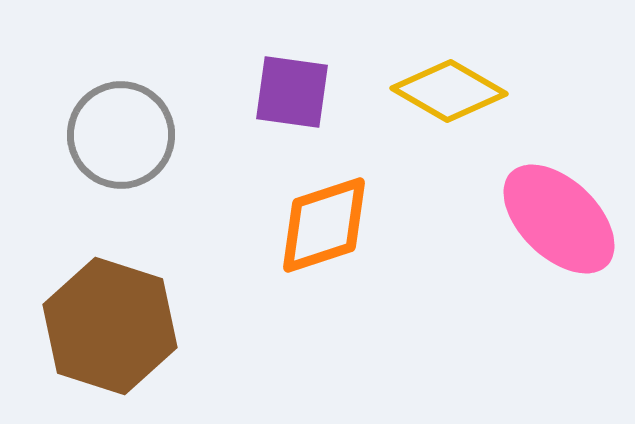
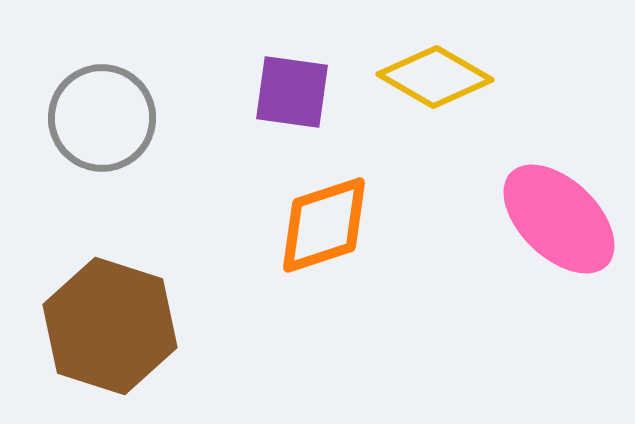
yellow diamond: moved 14 px left, 14 px up
gray circle: moved 19 px left, 17 px up
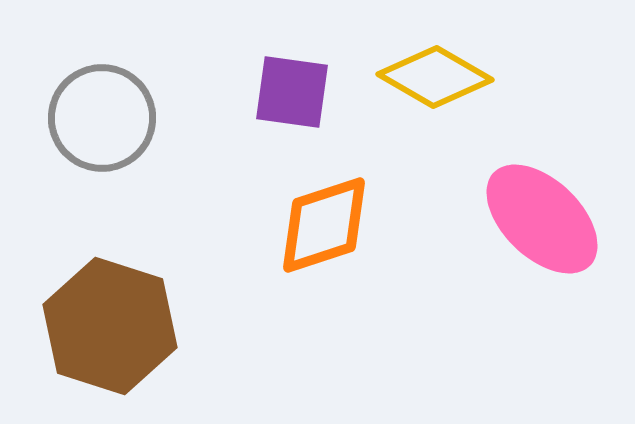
pink ellipse: moved 17 px left
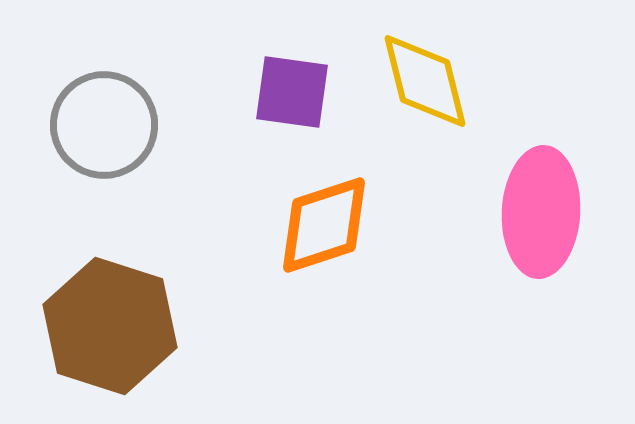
yellow diamond: moved 10 px left, 4 px down; rotated 46 degrees clockwise
gray circle: moved 2 px right, 7 px down
pink ellipse: moved 1 px left, 7 px up; rotated 49 degrees clockwise
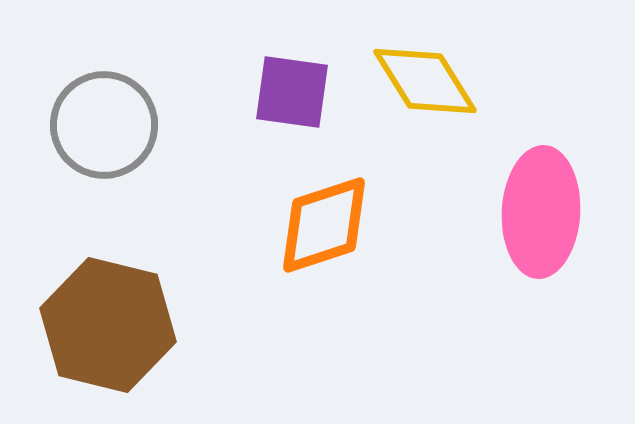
yellow diamond: rotated 18 degrees counterclockwise
brown hexagon: moved 2 px left, 1 px up; rotated 4 degrees counterclockwise
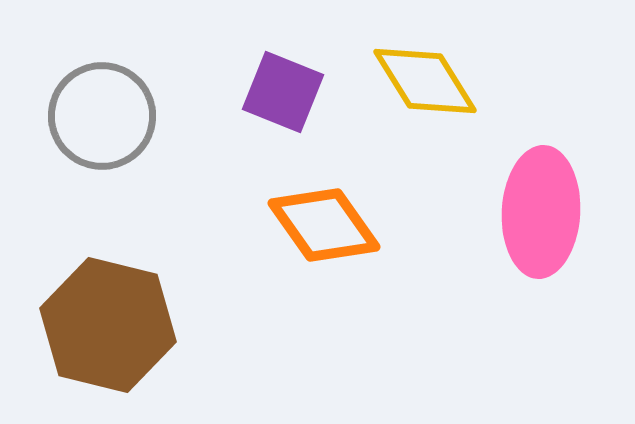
purple square: moved 9 px left; rotated 14 degrees clockwise
gray circle: moved 2 px left, 9 px up
orange diamond: rotated 73 degrees clockwise
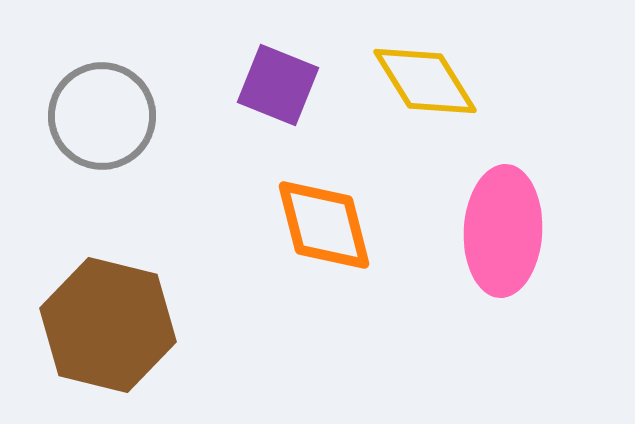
purple square: moved 5 px left, 7 px up
pink ellipse: moved 38 px left, 19 px down
orange diamond: rotated 21 degrees clockwise
